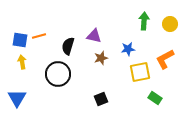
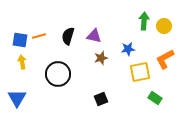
yellow circle: moved 6 px left, 2 px down
black semicircle: moved 10 px up
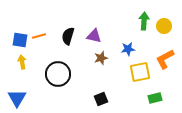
green rectangle: rotated 48 degrees counterclockwise
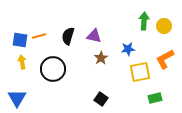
brown star: rotated 16 degrees counterclockwise
black circle: moved 5 px left, 5 px up
black square: rotated 32 degrees counterclockwise
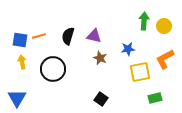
brown star: moved 1 px left; rotated 16 degrees counterclockwise
